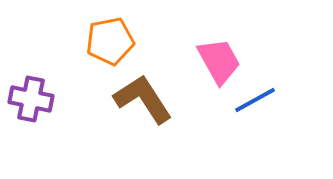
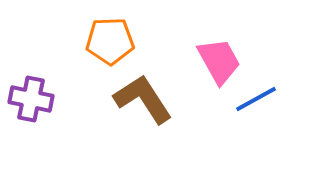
orange pentagon: rotated 9 degrees clockwise
blue line: moved 1 px right, 1 px up
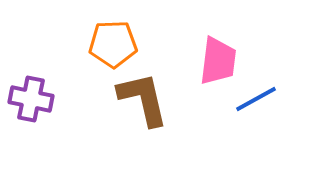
orange pentagon: moved 3 px right, 3 px down
pink trapezoid: moved 1 px left; rotated 36 degrees clockwise
brown L-shape: rotated 20 degrees clockwise
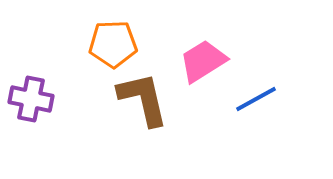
pink trapezoid: moved 15 px left; rotated 129 degrees counterclockwise
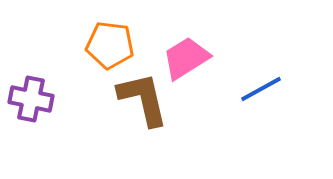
orange pentagon: moved 3 px left, 1 px down; rotated 9 degrees clockwise
pink trapezoid: moved 17 px left, 3 px up
blue line: moved 5 px right, 10 px up
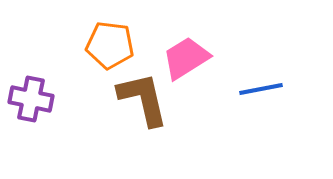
blue line: rotated 18 degrees clockwise
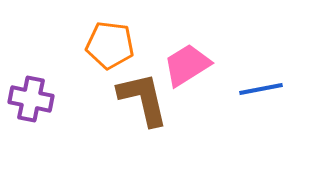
pink trapezoid: moved 1 px right, 7 px down
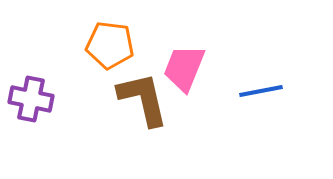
pink trapezoid: moved 3 px left, 3 px down; rotated 36 degrees counterclockwise
blue line: moved 2 px down
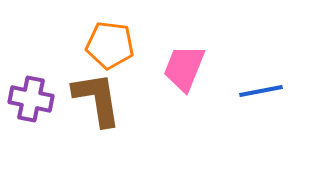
brown L-shape: moved 46 px left; rotated 4 degrees clockwise
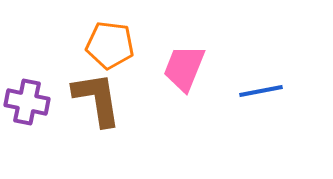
purple cross: moved 4 px left, 3 px down
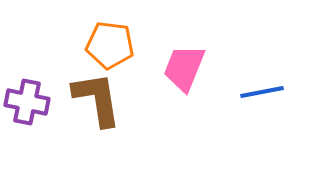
blue line: moved 1 px right, 1 px down
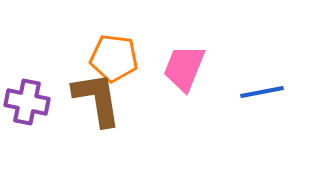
orange pentagon: moved 4 px right, 13 px down
